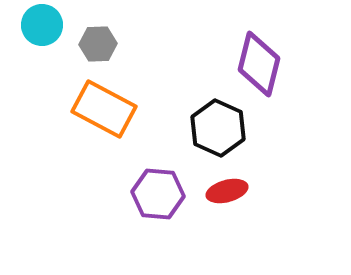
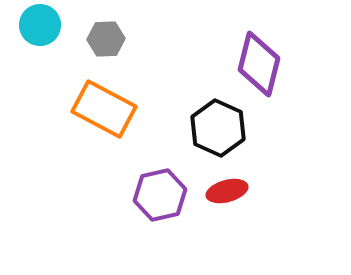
cyan circle: moved 2 px left
gray hexagon: moved 8 px right, 5 px up
purple hexagon: moved 2 px right, 1 px down; rotated 18 degrees counterclockwise
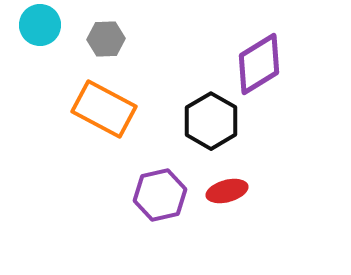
purple diamond: rotated 44 degrees clockwise
black hexagon: moved 7 px left, 7 px up; rotated 6 degrees clockwise
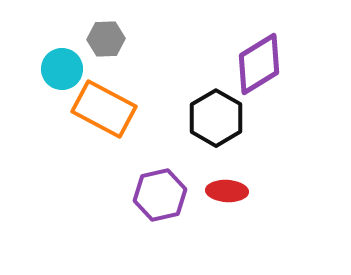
cyan circle: moved 22 px right, 44 px down
black hexagon: moved 5 px right, 3 px up
red ellipse: rotated 18 degrees clockwise
